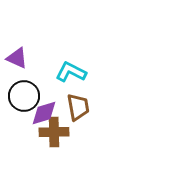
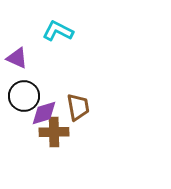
cyan L-shape: moved 13 px left, 41 px up
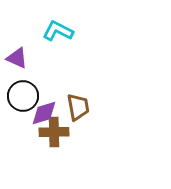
black circle: moved 1 px left
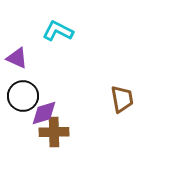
brown trapezoid: moved 44 px right, 8 px up
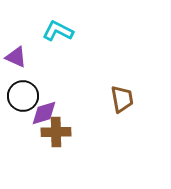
purple triangle: moved 1 px left, 1 px up
brown cross: moved 2 px right
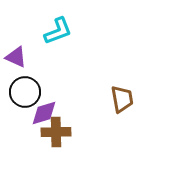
cyan L-shape: rotated 132 degrees clockwise
black circle: moved 2 px right, 4 px up
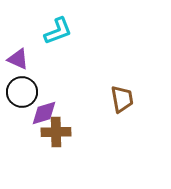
purple triangle: moved 2 px right, 2 px down
black circle: moved 3 px left
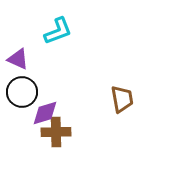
purple diamond: moved 1 px right
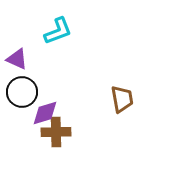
purple triangle: moved 1 px left
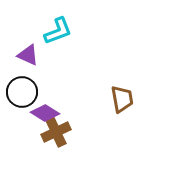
purple triangle: moved 11 px right, 4 px up
purple diamond: rotated 48 degrees clockwise
brown cross: rotated 24 degrees counterclockwise
